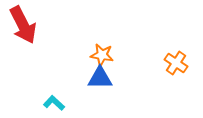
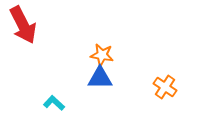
orange cross: moved 11 px left, 24 px down
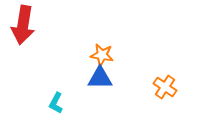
red arrow: rotated 36 degrees clockwise
cyan L-shape: moved 2 px right; rotated 105 degrees counterclockwise
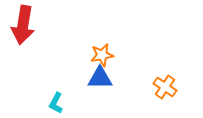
orange star: rotated 20 degrees counterclockwise
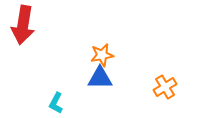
orange cross: rotated 25 degrees clockwise
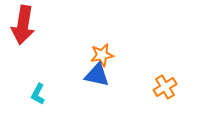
blue triangle: moved 3 px left, 3 px up; rotated 12 degrees clockwise
cyan L-shape: moved 18 px left, 9 px up
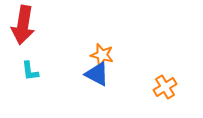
orange star: rotated 25 degrees clockwise
blue triangle: moved 1 px up; rotated 16 degrees clockwise
cyan L-shape: moved 8 px left, 23 px up; rotated 35 degrees counterclockwise
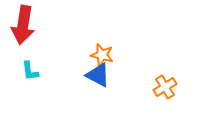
blue triangle: moved 1 px right, 1 px down
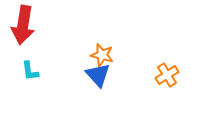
blue triangle: rotated 20 degrees clockwise
orange cross: moved 2 px right, 12 px up
